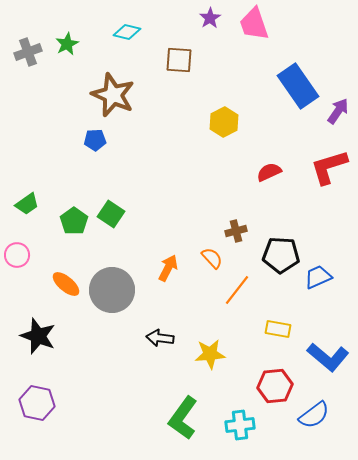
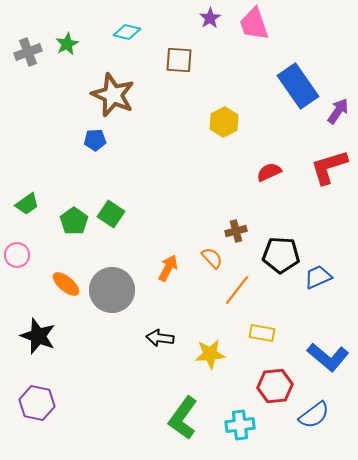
yellow rectangle: moved 16 px left, 4 px down
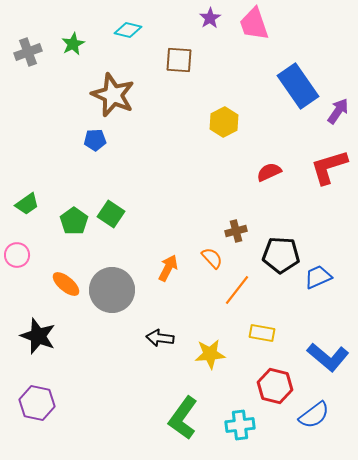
cyan diamond: moved 1 px right, 2 px up
green star: moved 6 px right
red hexagon: rotated 20 degrees clockwise
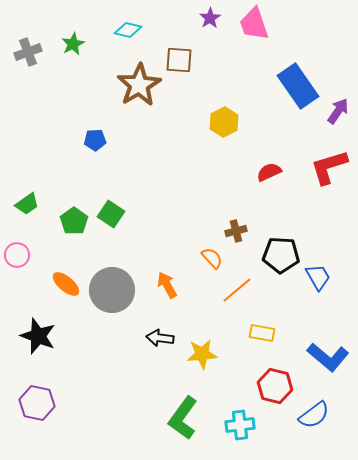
brown star: moved 26 px right, 10 px up; rotated 18 degrees clockwise
orange arrow: moved 1 px left, 17 px down; rotated 56 degrees counterclockwise
blue trapezoid: rotated 84 degrees clockwise
orange line: rotated 12 degrees clockwise
yellow star: moved 8 px left
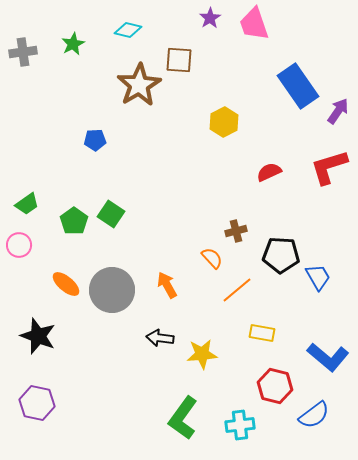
gray cross: moved 5 px left; rotated 12 degrees clockwise
pink circle: moved 2 px right, 10 px up
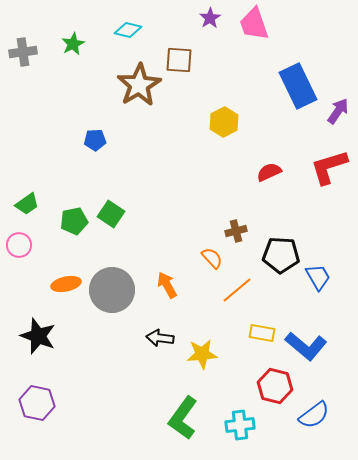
blue rectangle: rotated 9 degrees clockwise
green pentagon: rotated 24 degrees clockwise
orange ellipse: rotated 52 degrees counterclockwise
blue L-shape: moved 22 px left, 11 px up
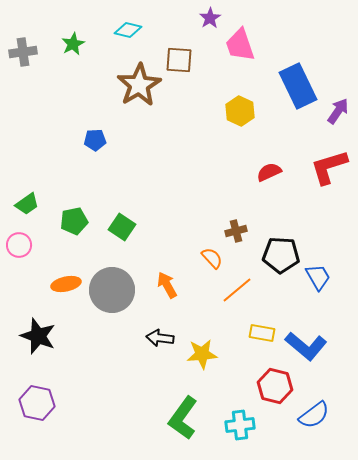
pink trapezoid: moved 14 px left, 21 px down
yellow hexagon: moved 16 px right, 11 px up; rotated 8 degrees counterclockwise
green square: moved 11 px right, 13 px down
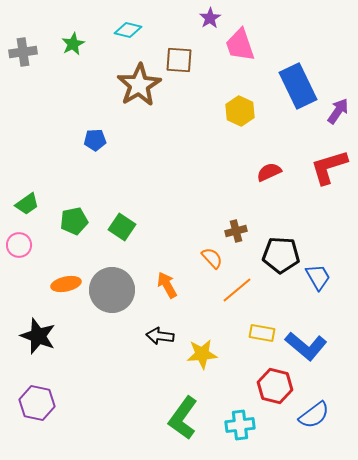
black arrow: moved 2 px up
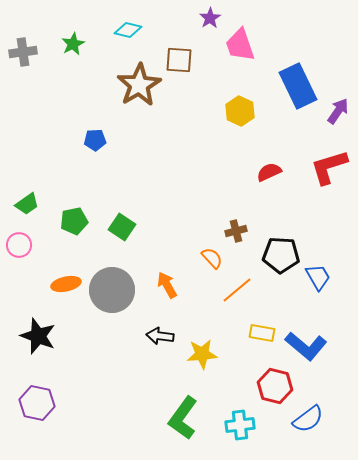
blue semicircle: moved 6 px left, 4 px down
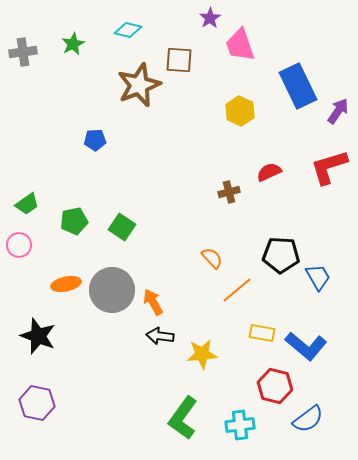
brown star: rotated 9 degrees clockwise
brown cross: moved 7 px left, 39 px up
orange arrow: moved 14 px left, 17 px down
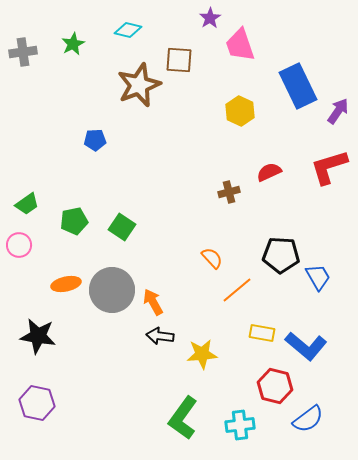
black star: rotated 12 degrees counterclockwise
